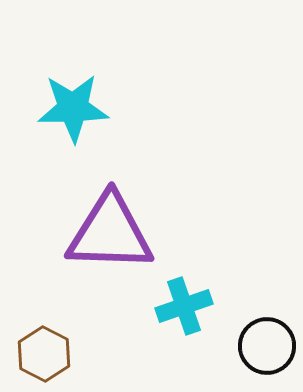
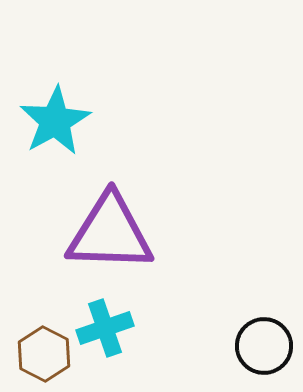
cyan star: moved 18 px left, 13 px down; rotated 28 degrees counterclockwise
cyan cross: moved 79 px left, 22 px down
black circle: moved 3 px left
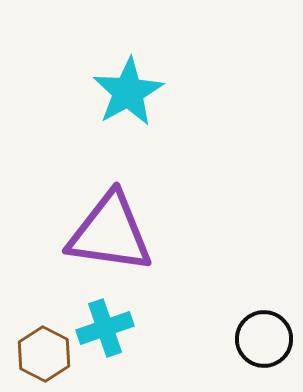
cyan star: moved 73 px right, 29 px up
purple triangle: rotated 6 degrees clockwise
black circle: moved 7 px up
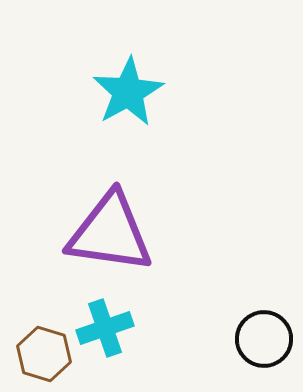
brown hexagon: rotated 10 degrees counterclockwise
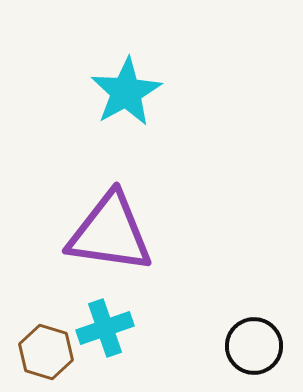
cyan star: moved 2 px left
black circle: moved 10 px left, 7 px down
brown hexagon: moved 2 px right, 2 px up
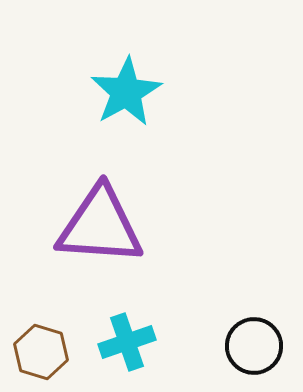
purple triangle: moved 10 px left, 7 px up; rotated 4 degrees counterclockwise
cyan cross: moved 22 px right, 14 px down
brown hexagon: moved 5 px left
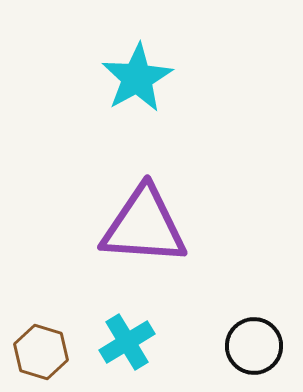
cyan star: moved 11 px right, 14 px up
purple triangle: moved 44 px right
cyan cross: rotated 12 degrees counterclockwise
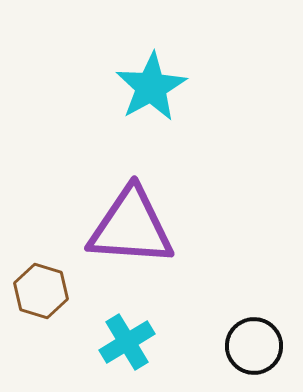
cyan star: moved 14 px right, 9 px down
purple triangle: moved 13 px left, 1 px down
brown hexagon: moved 61 px up
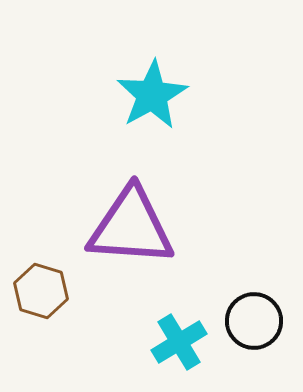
cyan star: moved 1 px right, 8 px down
cyan cross: moved 52 px right
black circle: moved 25 px up
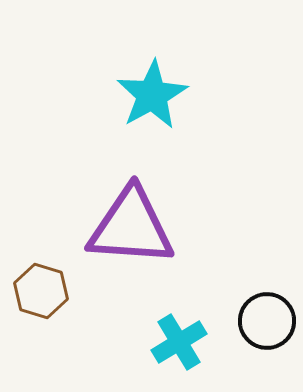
black circle: moved 13 px right
